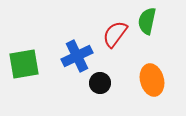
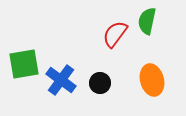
blue cross: moved 16 px left, 24 px down; rotated 28 degrees counterclockwise
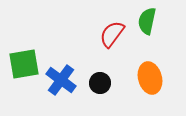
red semicircle: moved 3 px left
orange ellipse: moved 2 px left, 2 px up
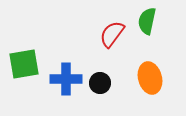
blue cross: moved 5 px right, 1 px up; rotated 36 degrees counterclockwise
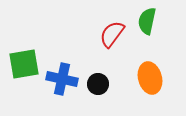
blue cross: moved 4 px left; rotated 12 degrees clockwise
black circle: moved 2 px left, 1 px down
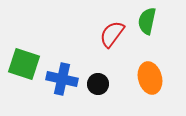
green square: rotated 28 degrees clockwise
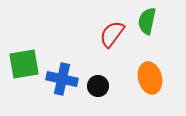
green square: rotated 28 degrees counterclockwise
black circle: moved 2 px down
